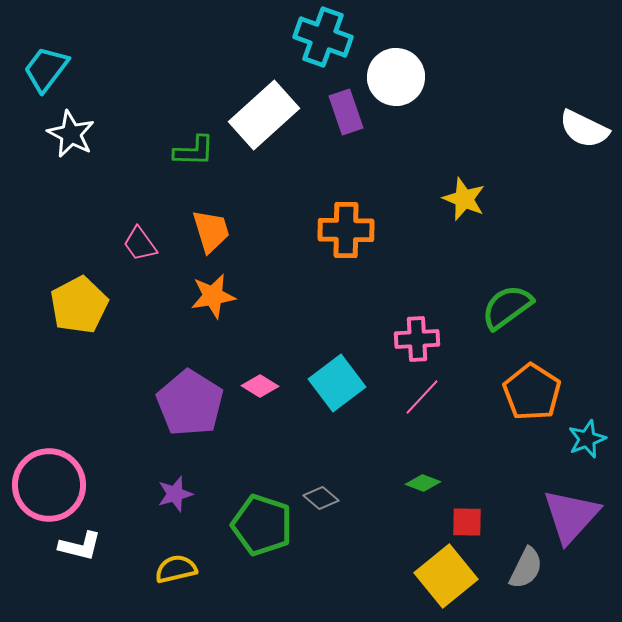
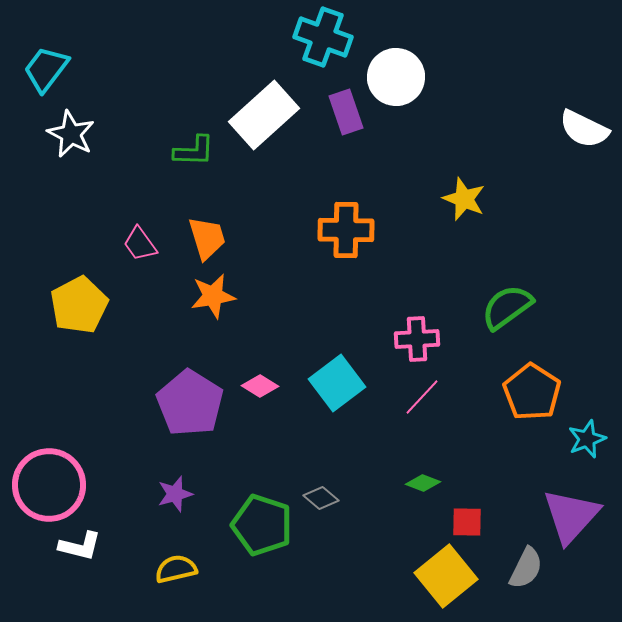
orange trapezoid: moved 4 px left, 7 px down
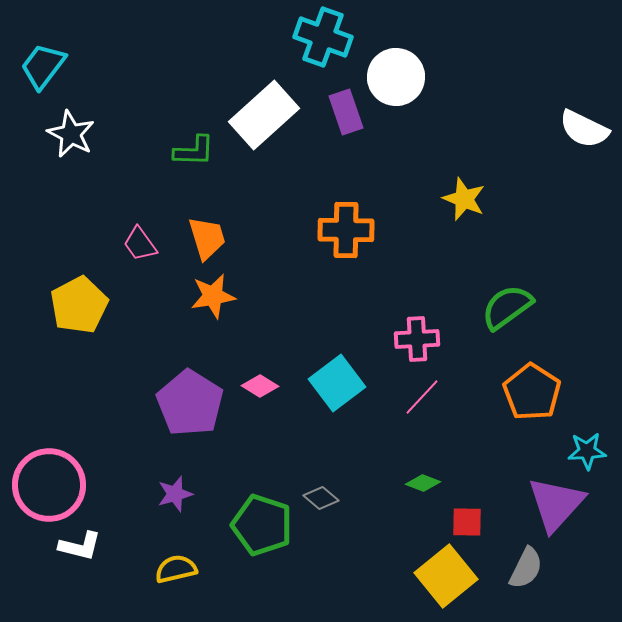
cyan trapezoid: moved 3 px left, 3 px up
cyan star: moved 12 px down; rotated 18 degrees clockwise
purple triangle: moved 15 px left, 12 px up
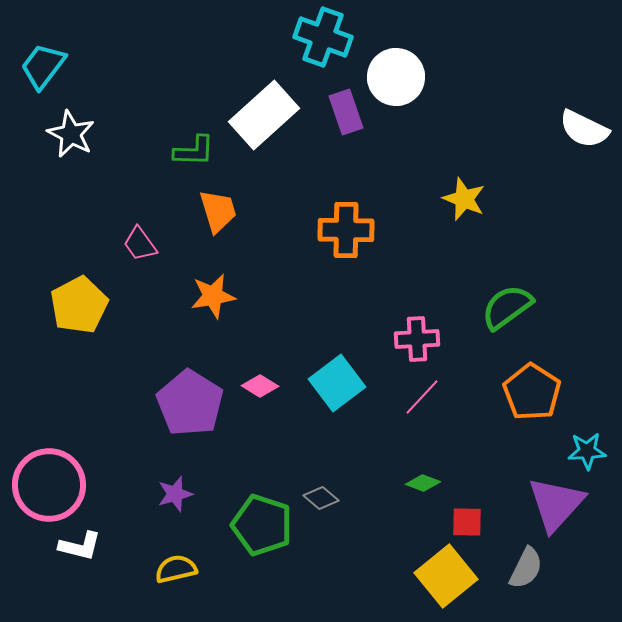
orange trapezoid: moved 11 px right, 27 px up
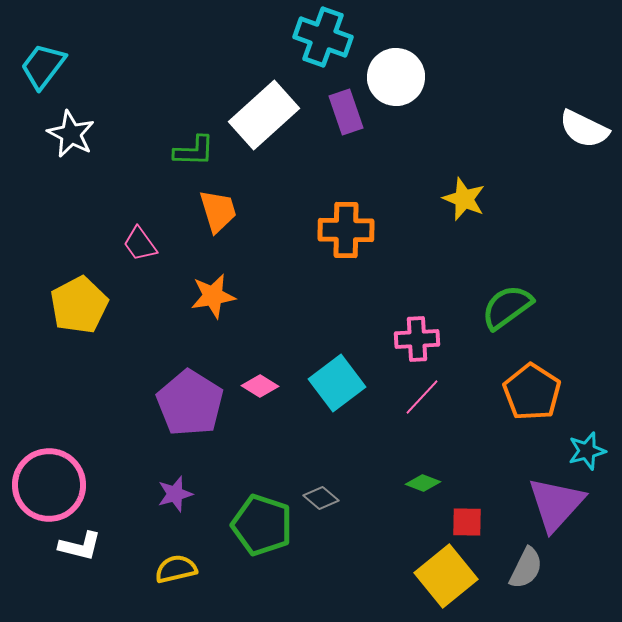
cyan star: rotated 12 degrees counterclockwise
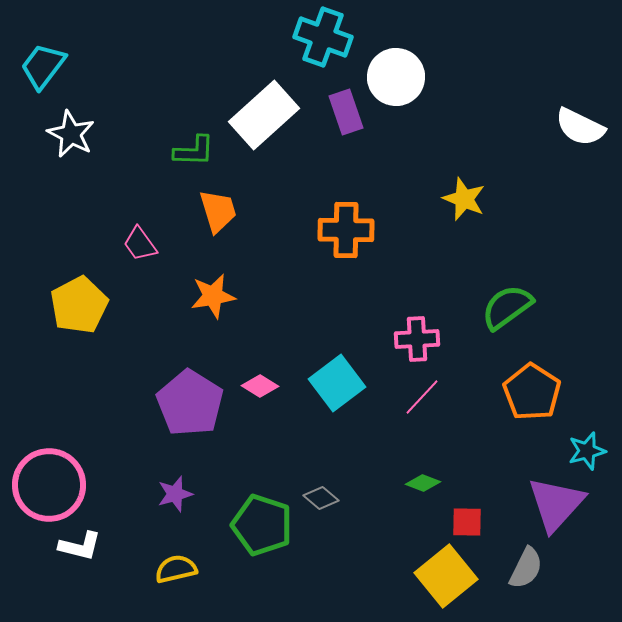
white semicircle: moved 4 px left, 2 px up
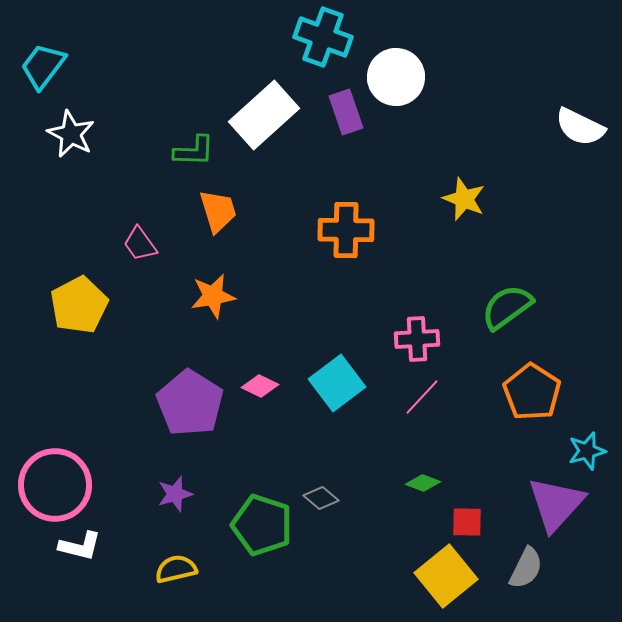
pink diamond: rotated 6 degrees counterclockwise
pink circle: moved 6 px right
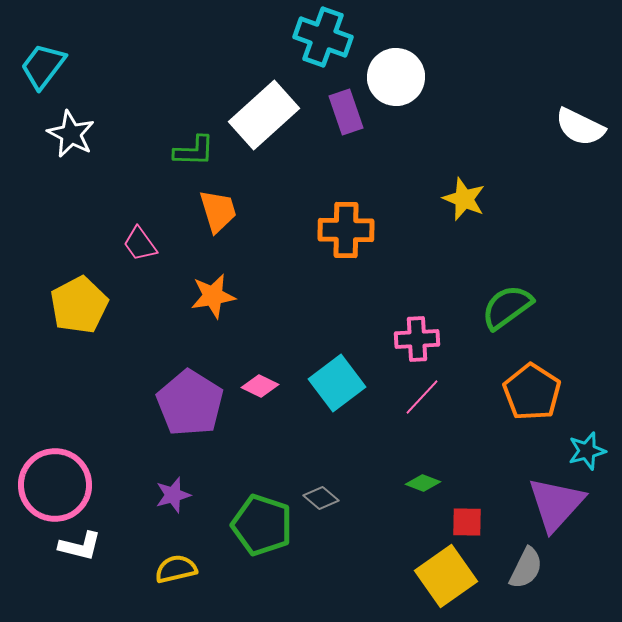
purple star: moved 2 px left, 1 px down
yellow square: rotated 4 degrees clockwise
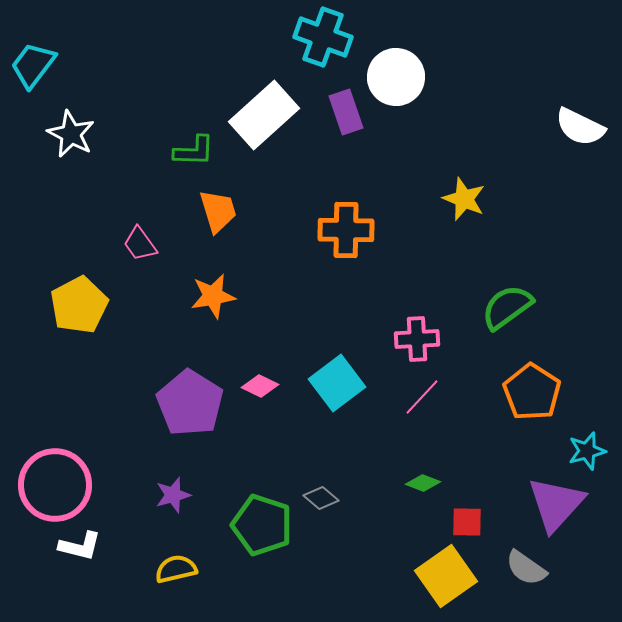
cyan trapezoid: moved 10 px left, 1 px up
gray semicircle: rotated 99 degrees clockwise
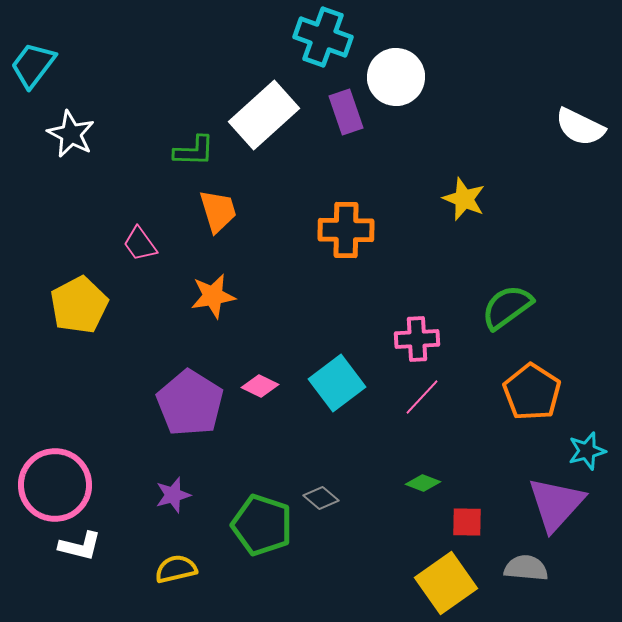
gray semicircle: rotated 150 degrees clockwise
yellow square: moved 7 px down
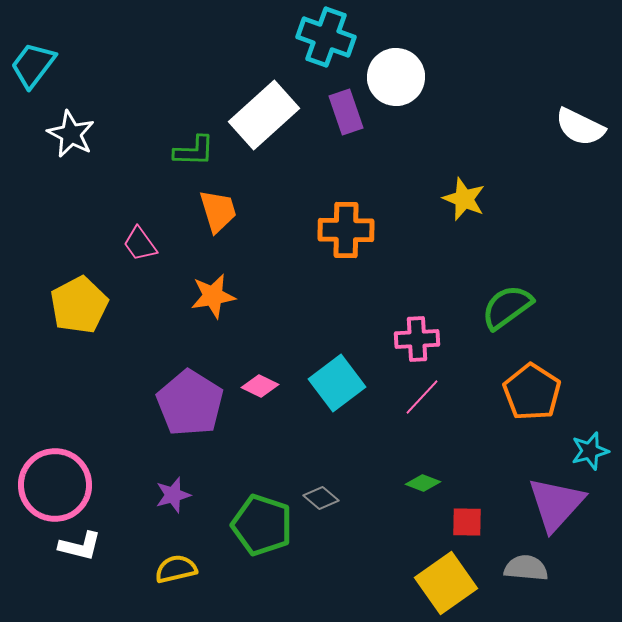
cyan cross: moved 3 px right
cyan star: moved 3 px right
